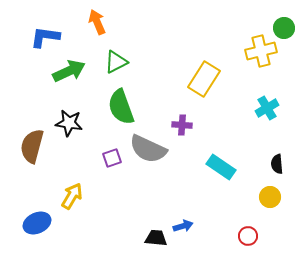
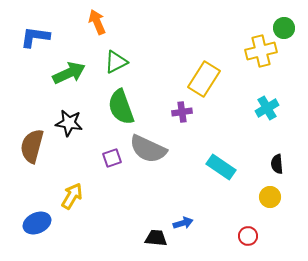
blue L-shape: moved 10 px left
green arrow: moved 2 px down
purple cross: moved 13 px up; rotated 12 degrees counterclockwise
blue arrow: moved 3 px up
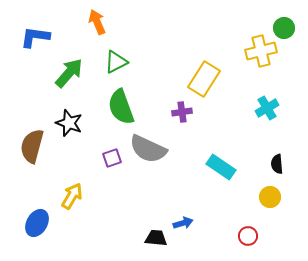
green arrow: rotated 24 degrees counterclockwise
black star: rotated 12 degrees clockwise
blue ellipse: rotated 36 degrees counterclockwise
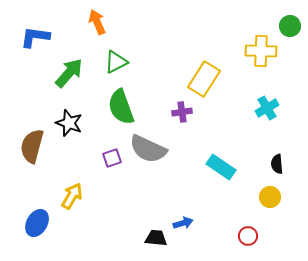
green circle: moved 6 px right, 2 px up
yellow cross: rotated 16 degrees clockwise
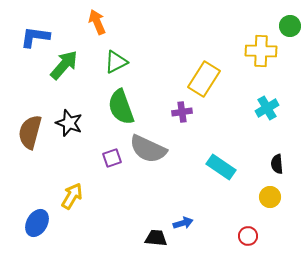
green arrow: moved 5 px left, 8 px up
brown semicircle: moved 2 px left, 14 px up
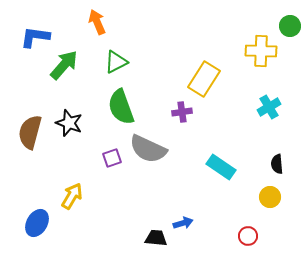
cyan cross: moved 2 px right, 1 px up
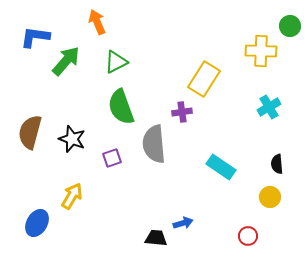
green arrow: moved 2 px right, 4 px up
black star: moved 3 px right, 16 px down
gray semicircle: moved 6 px right, 5 px up; rotated 60 degrees clockwise
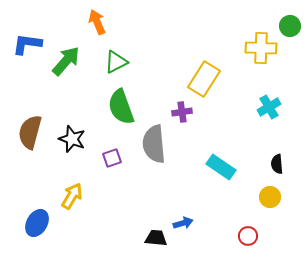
blue L-shape: moved 8 px left, 7 px down
yellow cross: moved 3 px up
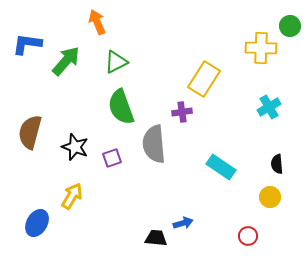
black star: moved 3 px right, 8 px down
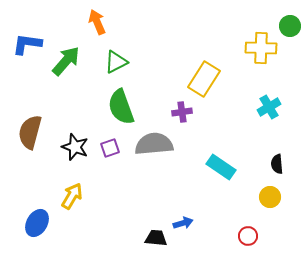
gray semicircle: rotated 90 degrees clockwise
purple square: moved 2 px left, 10 px up
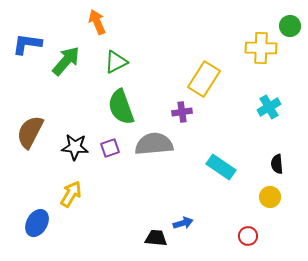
brown semicircle: rotated 12 degrees clockwise
black star: rotated 16 degrees counterclockwise
yellow arrow: moved 1 px left, 2 px up
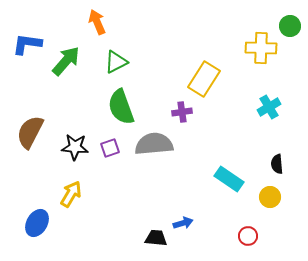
cyan rectangle: moved 8 px right, 12 px down
